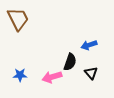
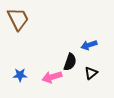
black triangle: rotated 32 degrees clockwise
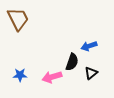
blue arrow: moved 1 px down
black semicircle: moved 2 px right
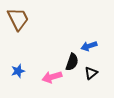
blue star: moved 2 px left, 4 px up; rotated 16 degrees counterclockwise
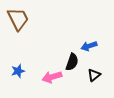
black triangle: moved 3 px right, 2 px down
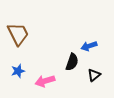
brown trapezoid: moved 15 px down
pink arrow: moved 7 px left, 4 px down
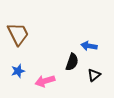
blue arrow: rotated 28 degrees clockwise
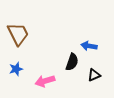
blue star: moved 2 px left, 2 px up
black triangle: rotated 16 degrees clockwise
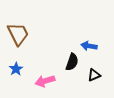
blue star: rotated 16 degrees counterclockwise
